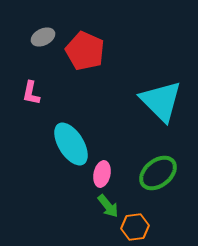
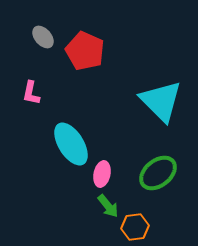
gray ellipse: rotated 75 degrees clockwise
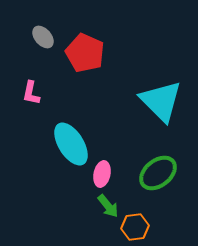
red pentagon: moved 2 px down
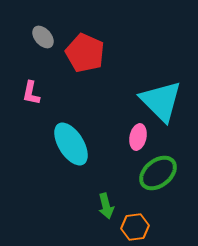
pink ellipse: moved 36 px right, 37 px up
green arrow: moved 2 px left; rotated 25 degrees clockwise
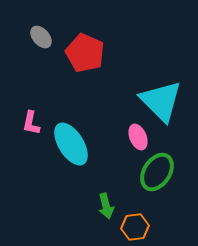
gray ellipse: moved 2 px left
pink L-shape: moved 30 px down
pink ellipse: rotated 35 degrees counterclockwise
green ellipse: moved 1 px left, 1 px up; rotated 18 degrees counterclockwise
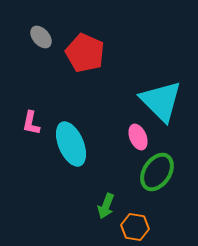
cyan ellipse: rotated 9 degrees clockwise
green arrow: rotated 35 degrees clockwise
orange hexagon: rotated 16 degrees clockwise
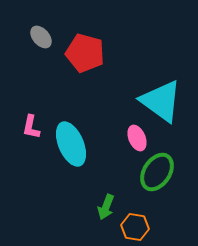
red pentagon: rotated 9 degrees counterclockwise
cyan triangle: rotated 9 degrees counterclockwise
pink L-shape: moved 4 px down
pink ellipse: moved 1 px left, 1 px down
green arrow: moved 1 px down
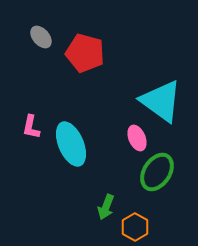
orange hexagon: rotated 20 degrees clockwise
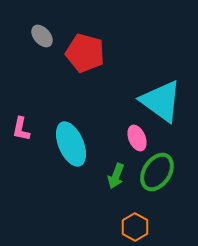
gray ellipse: moved 1 px right, 1 px up
pink L-shape: moved 10 px left, 2 px down
green arrow: moved 10 px right, 31 px up
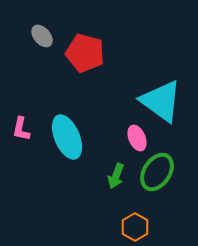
cyan ellipse: moved 4 px left, 7 px up
